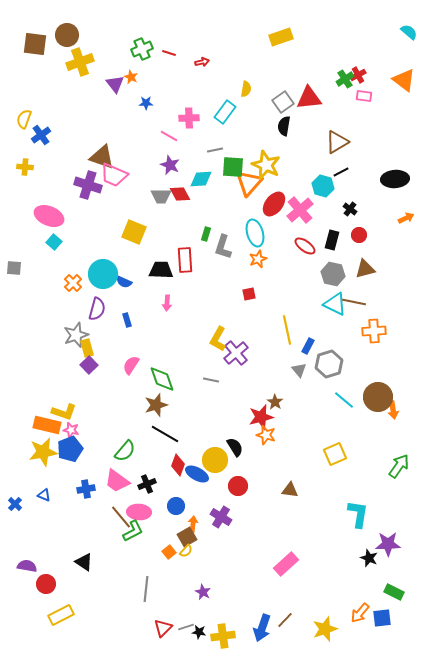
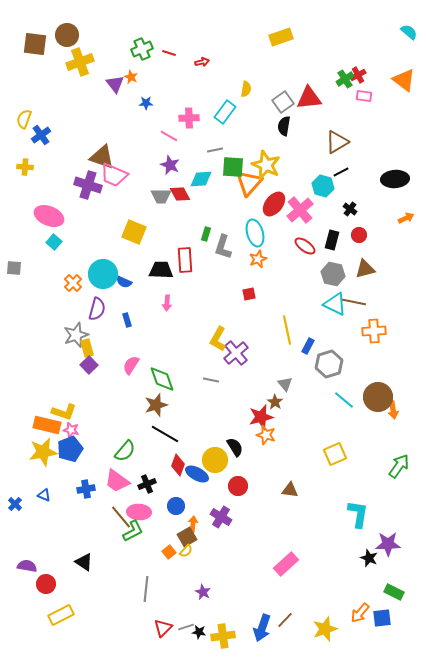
gray triangle at (299, 370): moved 14 px left, 14 px down
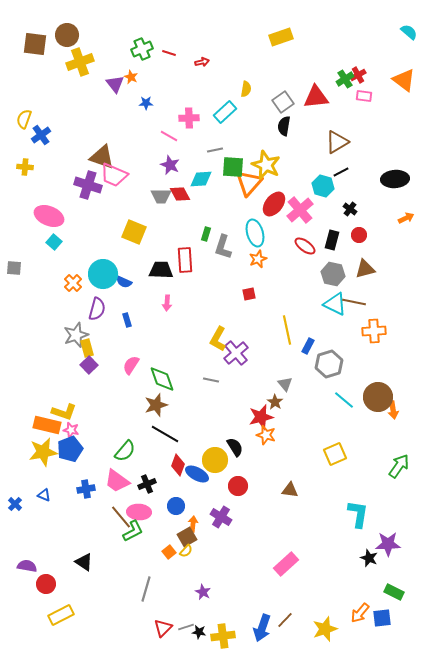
red triangle at (309, 98): moved 7 px right, 1 px up
cyan rectangle at (225, 112): rotated 10 degrees clockwise
gray line at (146, 589): rotated 10 degrees clockwise
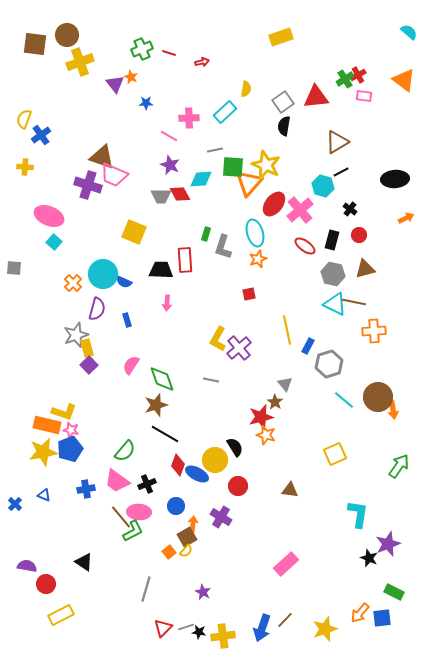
purple cross at (236, 353): moved 3 px right, 5 px up
purple star at (388, 544): rotated 20 degrees counterclockwise
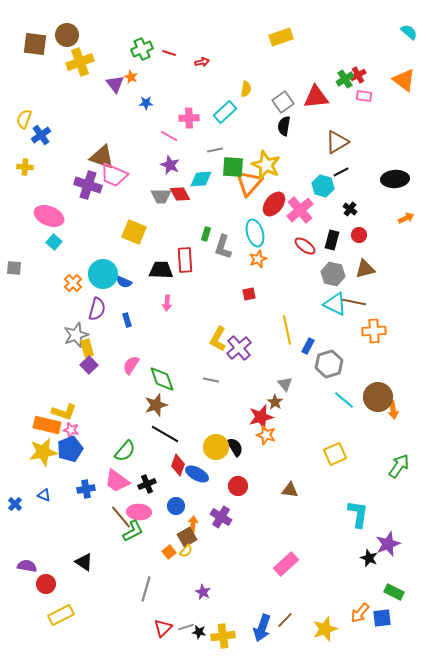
yellow circle at (215, 460): moved 1 px right, 13 px up
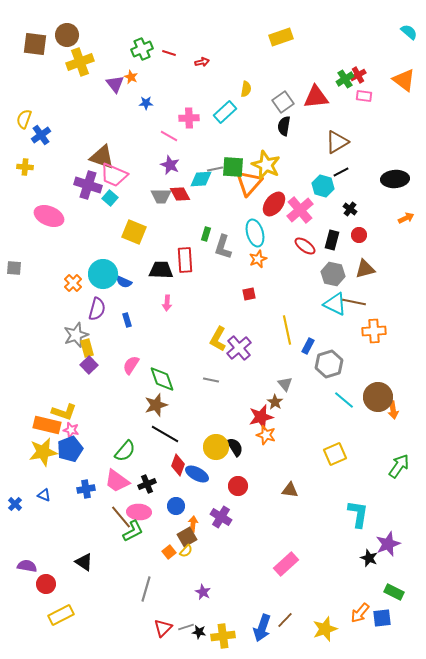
gray line at (215, 150): moved 19 px down
cyan square at (54, 242): moved 56 px right, 44 px up
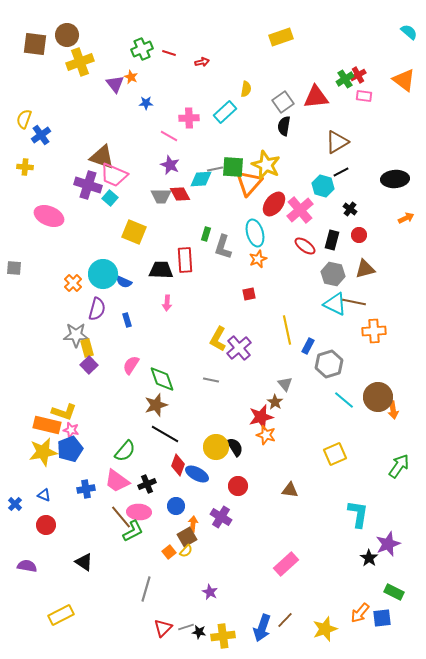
gray star at (76, 335): rotated 20 degrees clockwise
black star at (369, 558): rotated 12 degrees clockwise
red circle at (46, 584): moved 59 px up
purple star at (203, 592): moved 7 px right
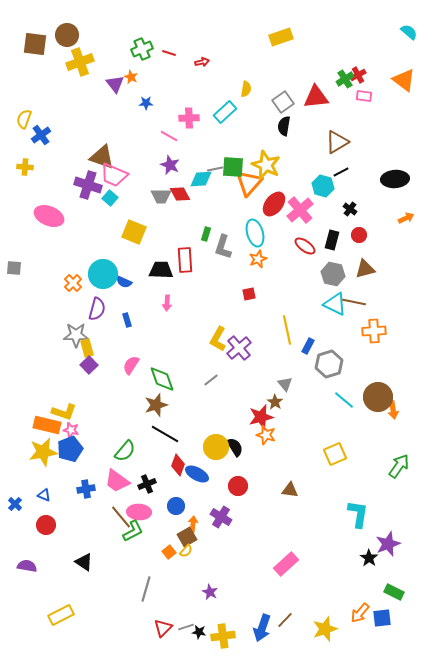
gray line at (211, 380): rotated 49 degrees counterclockwise
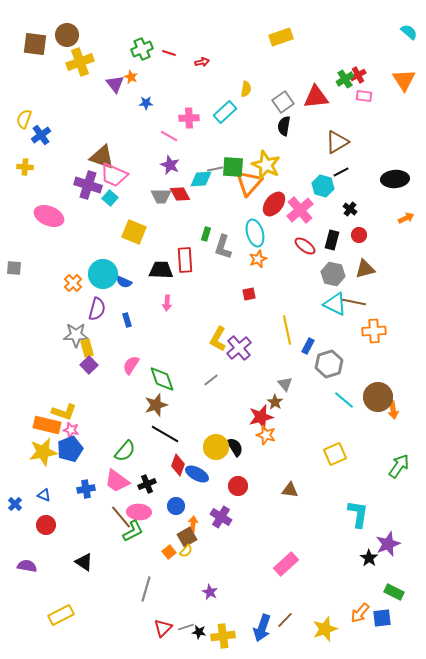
orange triangle at (404, 80): rotated 20 degrees clockwise
